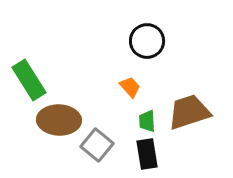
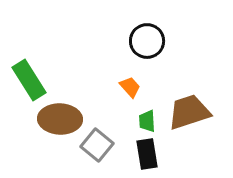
brown ellipse: moved 1 px right, 1 px up
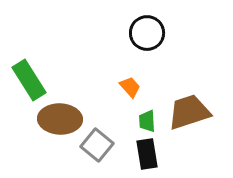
black circle: moved 8 px up
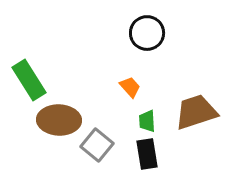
brown trapezoid: moved 7 px right
brown ellipse: moved 1 px left, 1 px down
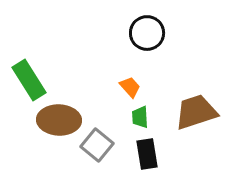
green trapezoid: moved 7 px left, 4 px up
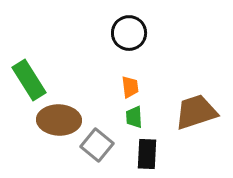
black circle: moved 18 px left
orange trapezoid: rotated 35 degrees clockwise
green trapezoid: moved 6 px left
black rectangle: rotated 12 degrees clockwise
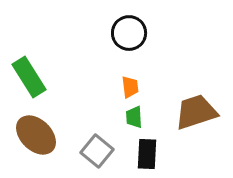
green rectangle: moved 3 px up
brown ellipse: moved 23 px left, 15 px down; rotated 42 degrees clockwise
gray square: moved 6 px down
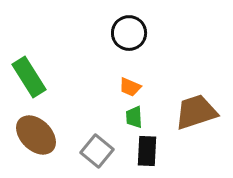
orange trapezoid: rotated 120 degrees clockwise
black rectangle: moved 3 px up
